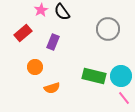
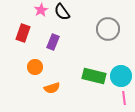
red rectangle: rotated 30 degrees counterclockwise
pink line: rotated 32 degrees clockwise
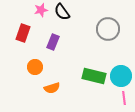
pink star: rotated 16 degrees clockwise
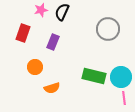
black semicircle: rotated 60 degrees clockwise
cyan circle: moved 1 px down
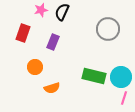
pink line: rotated 24 degrees clockwise
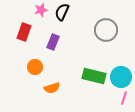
gray circle: moved 2 px left, 1 px down
red rectangle: moved 1 px right, 1 px up
